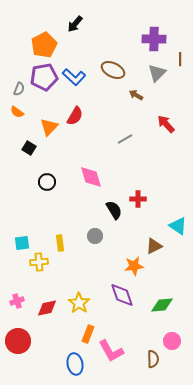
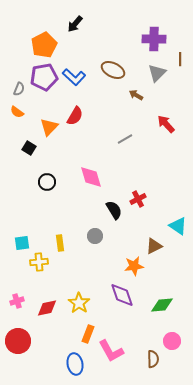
red cross: rotated 28 degrees counterclockwise
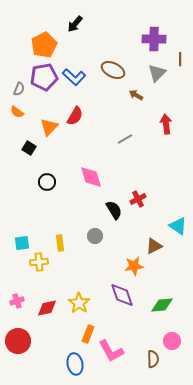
red arrow: rotated 36 degrees clockwise
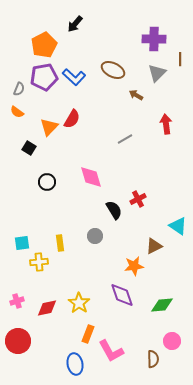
red semicircle: moved 3 px left, 3 px down
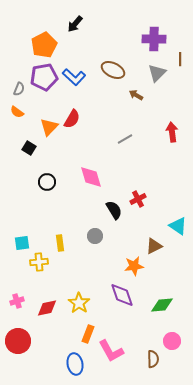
red arrow: moved 6 px right, 8 px down
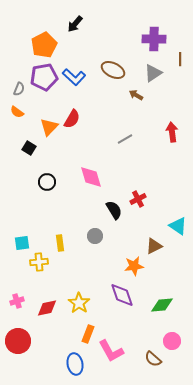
gray triangle: moved 4 px left; rotated 12 degrees clockwise
brown semicircle: rotated 132 degrees clockwise
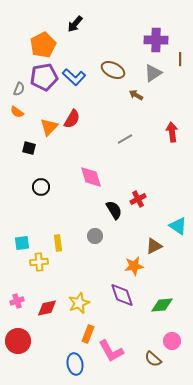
purple cross: moved 2 px right, 1 px down
orange pentagon: moved 1 px left
black square: rotated 16 degrees counterclockwise
black circle: moved 6 px left, 5 px down
yellow rectangle: moved 2 px left
yellow star: rotated 15 degrees clockwise
